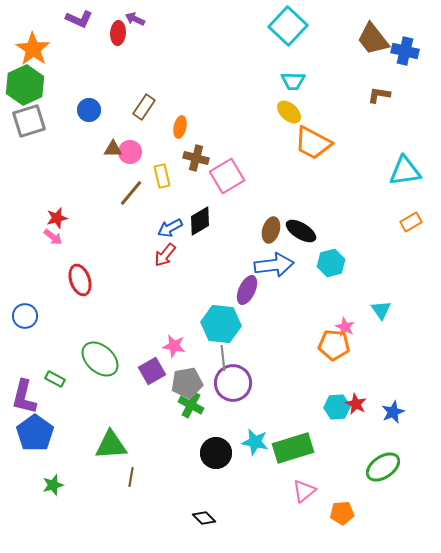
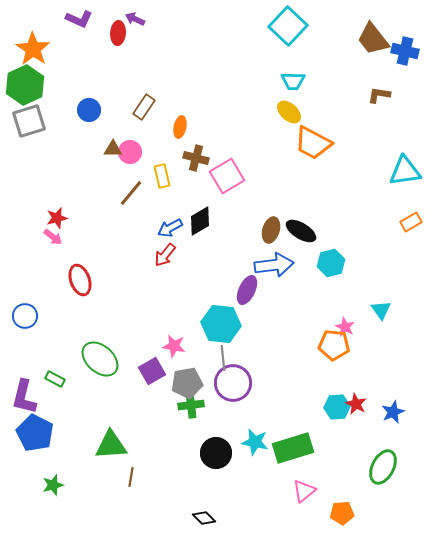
green cross at (191, 405): rotated 35 degrees counterclockwise
blue pentagon at (35, 433): rotated 9 degrees counterclockwise
green ellipse at (383, 467): rotated 28 degrees counterclockwise
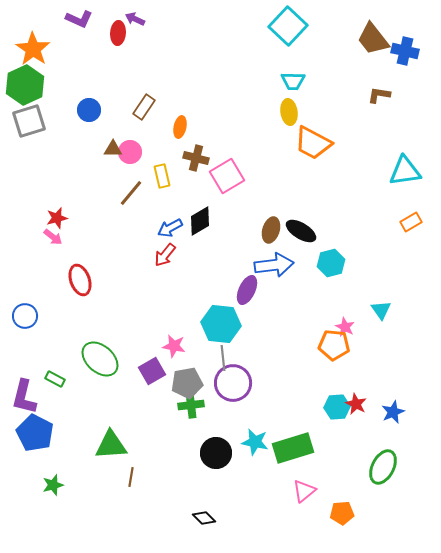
yellow ellipse at (289, 112): rotated 40 degrees clockwise
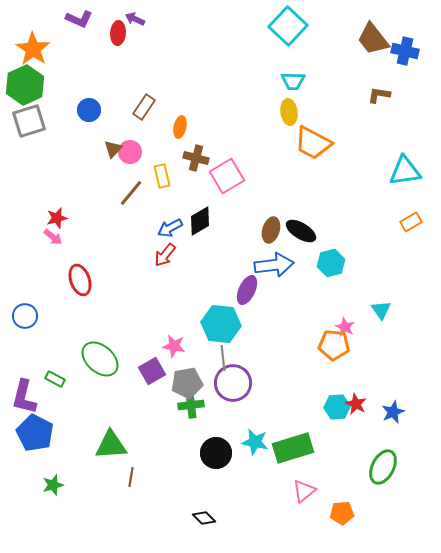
brown triangle at (113, 149): rotated 48 degrees counterclockwise
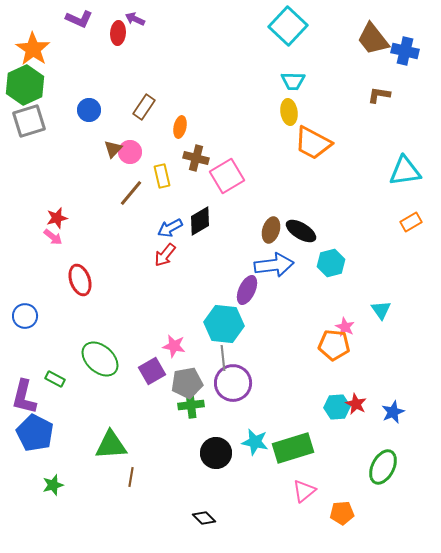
cyan hexagon at (221, 324): moved 3 px right
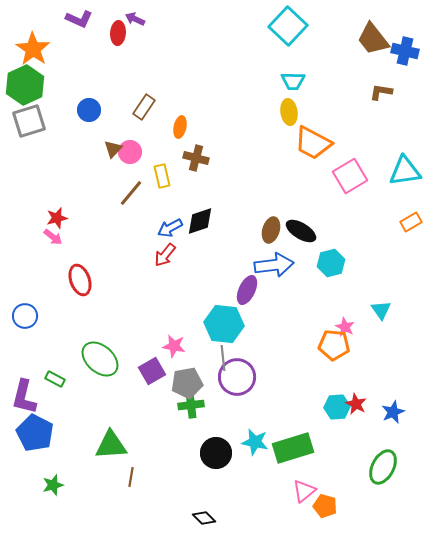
brown L-shape at (379, 95): moved 2 px right, 3 px up
pink square at (227, 176): moved 123 px right
black diamond at (200, 221): rotated 12 degrees clockwise
purple circle at (233, 383): moved 4 px right, 6 px up
orange pentagon at (342, 513): moved 17 px left, 7 px up; rotated 20 degrees clockwise
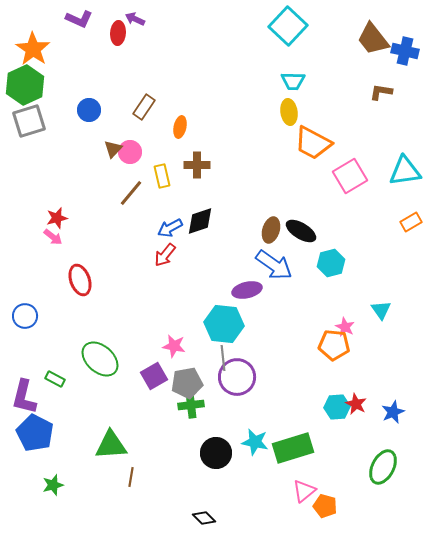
brown cross at (196, 158): moved 1 px right, 7 px down; rotated 15 degrees counterclockwise
blue arrow at (274, 265): rotated 42 degrees clockwise
purple ellipse at (247, 290): rotated 52 degrees clockwise
purple square at (152, 371): moved 2 px right, 5 px down
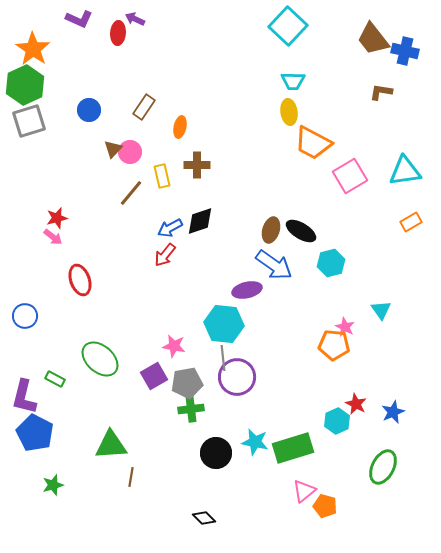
green cross at (191, 405): moved 4 px down
cyan hexagon at (337, 407): moved 14 px down; rotated 20 degrees counterclockwise
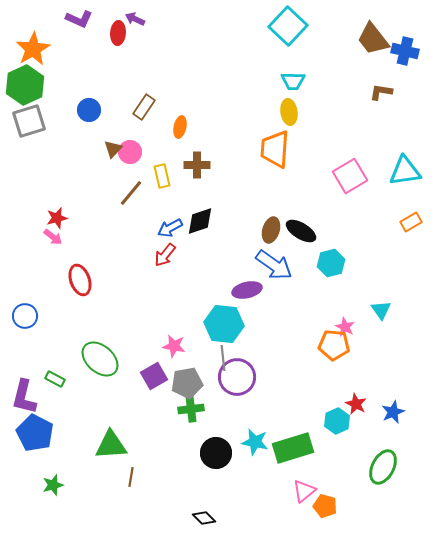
orange star at (33, 49): rotated 8 degrees clockwise
orange trapezoid at (313, 143): moved 38 px left, 6 px down; rotated 66 degrees clockwise
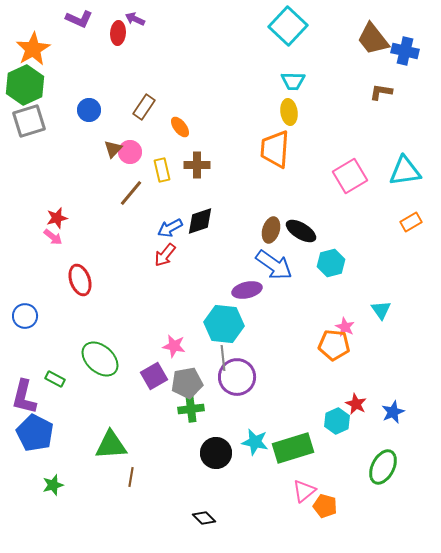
orange ellipse at (180, 127): rotated 50 degrees counterclockwise
yellow rectangle at (162, 176): moved 6 px up
